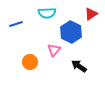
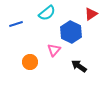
cyan semicircle: rotated 36 degrees counterclockwise
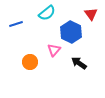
red triangle: rotated 32 degrees counterclockwise
black arrow: moved 3 px up
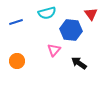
cyan semicircle: rotated 24 degrees clockwise
blue line: moved 2 px up
blue hexagon: moved 2 px up; rotated 20 degrees counterclockwise
orange circle: moved 13 px left, 1 px up
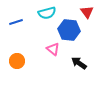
red triangle: moved 4 px left, 2 px up
blue hexagon: moved 2 px left
pink triangle: moved 1 px left, 1 px up; rotated 32 degrees counterclockwise
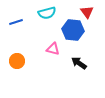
blue hexagon: moved 4 px right
pink triangle: rotated 24 degrees counterclockwise
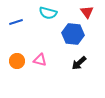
cyan semicircle: moved 1 px right; rotated 30 degrees clockwise
blue hexagon: moved 4 px down
pink triangle: moved 13 px left, 11 px down
black arrow: rotated 77 degrees counterclockwise
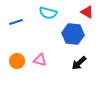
red triangle: rotated 24 degrees counterclockwise
